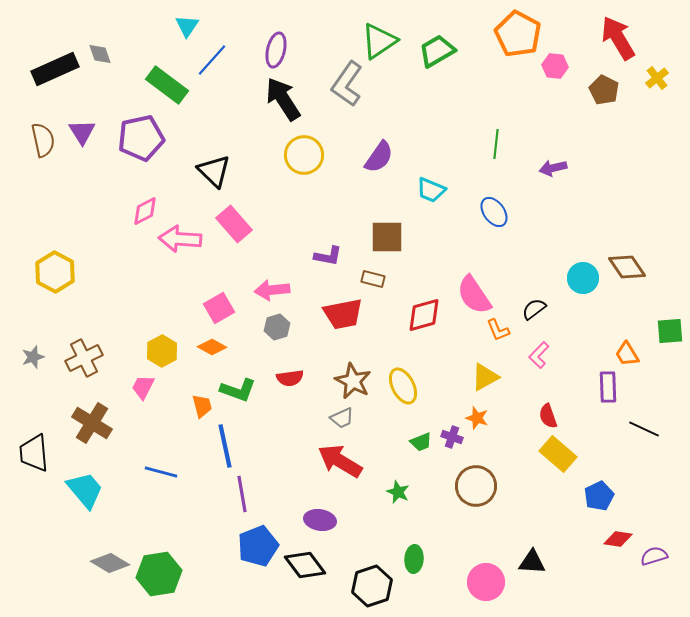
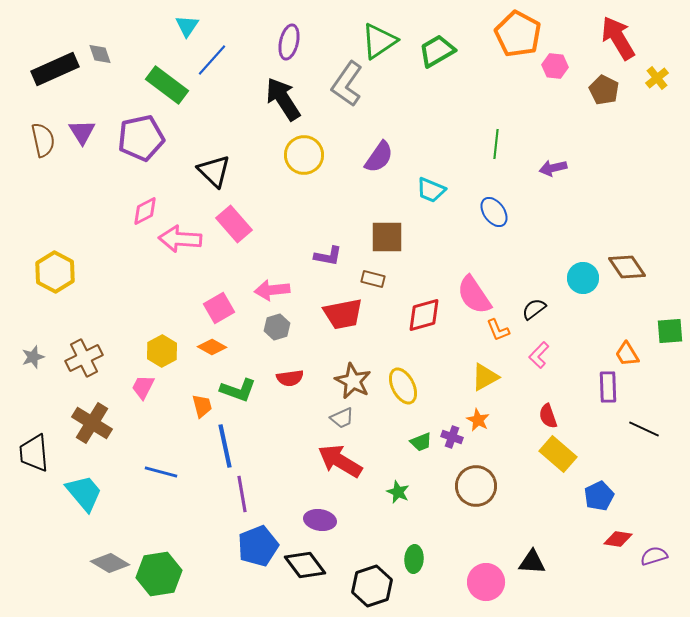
purple ellipse at (276, 50): moved 13 px right, 8 px up
orange star at (477, 418): moved 1 px right, 2 px down; rotated 10 degrees clockwise
cyan trapezoid at (85, 490): moved 1 px left, 3 px down
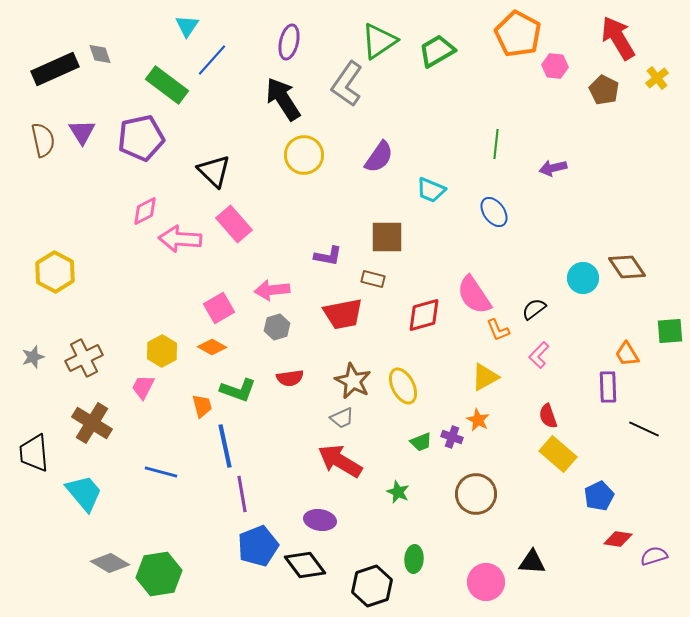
brown circle at (476, 486): moved 8 px down
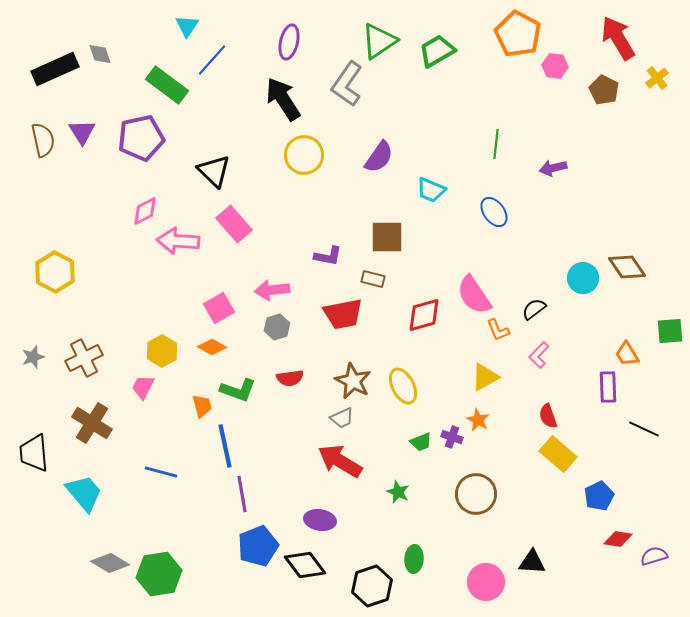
pink arrow at (180, 239): moved 2 px left, 2 px down
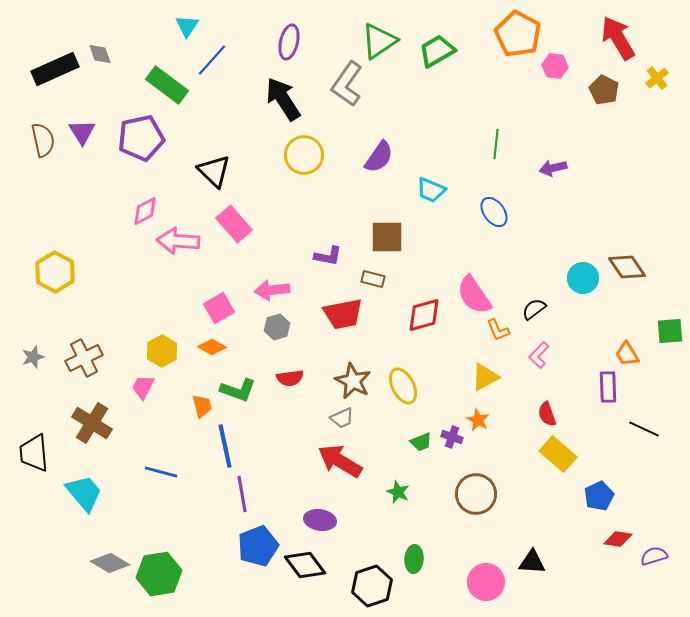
red semicircle at (548, 416): moved 1 px left, 2 px up
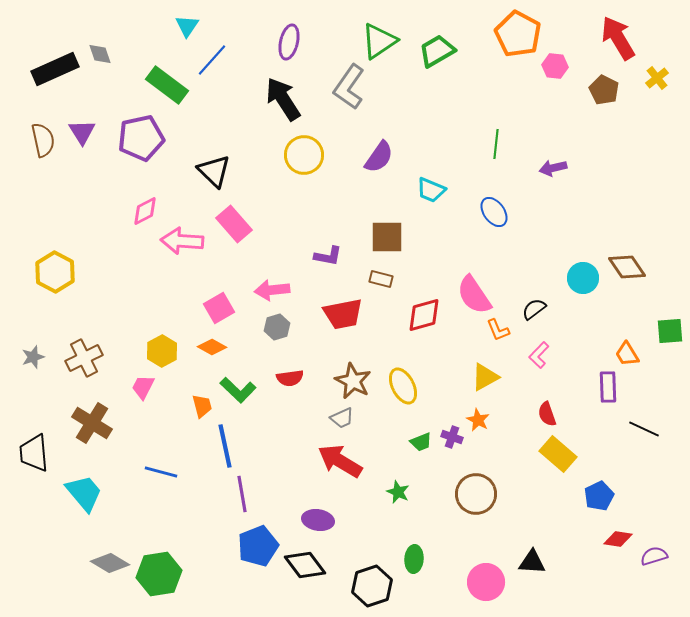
gray L-shape at (347, 84): moved 2 px right, 3 px down
pink arrow at (178, 241): moved 4 px right
brown rectangle at (373, 279): moved 8 px right
green L-shape at (238, 390): rotated 24 degrees clockwise
purple ellipse at (320, 520): moved 2 px left
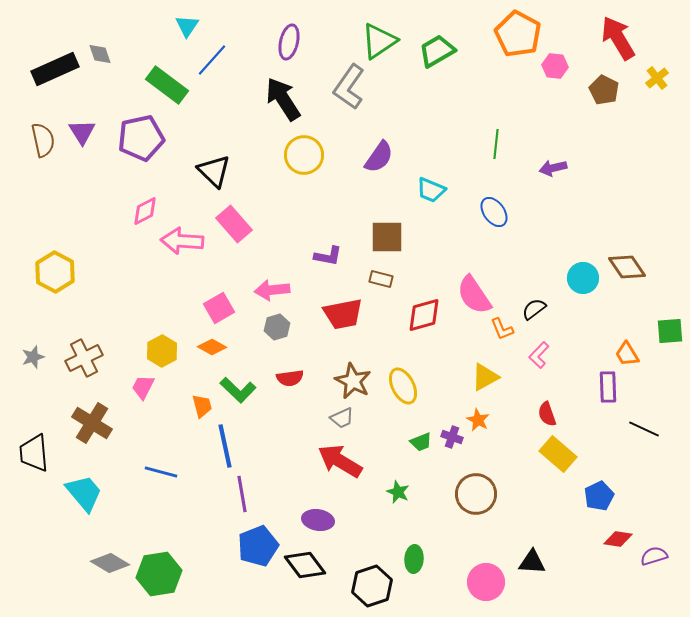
orange L-shape at (498, 330): moved 4 px right, 1 px up
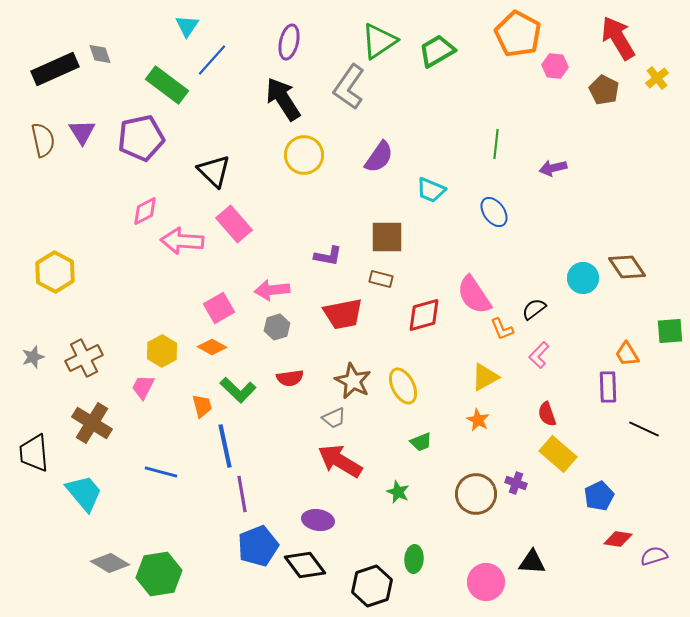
gray trapezoid at (342, 418): moved 8 px left
purple cross at (452, 437): moved 64 px right, 46 px down
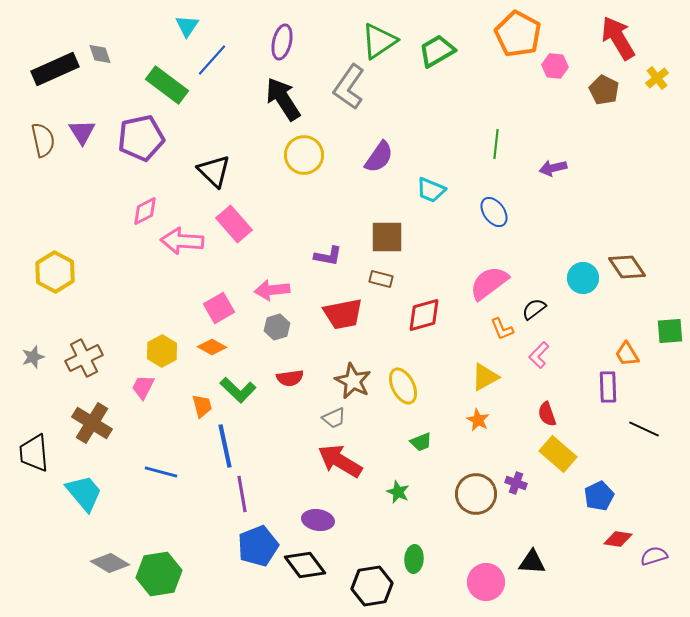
purple ellipse at (289, 42): moved 7 px left
pink semicircle at (474, 295): moved 15 px right, 12 px up; rotated 87 degrees clockwise
black hexagon at (372, 586): rotated 9 degrees clockwise
